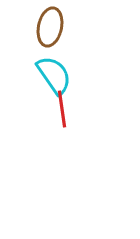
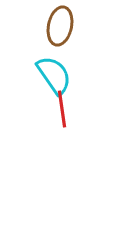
brown ellipse: moved 10 px right, 1 px up
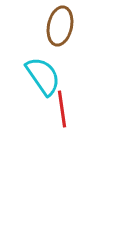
cyan semicircle: moved 11 px left, 1 px down
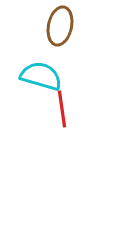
cyan semicircle: moved 2 px left; rotated 39 degrees counterclockwise
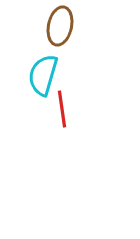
cyan semicircle: moved 2 px right, 1 px up; rotated 90 degrees counterclockwise
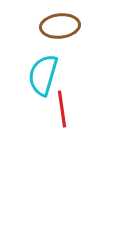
brown ellipse: rotated 72 degrees clockwise
